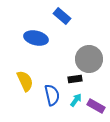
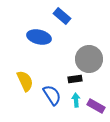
blue ellipse: moved 3 px right, 1 px up
blue semicircle: rotated 20 degrees counterclockwise
cyan arrow: rotated 40 degrees counterclockwise
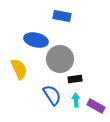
blue rectangle: rotated 30 degrees counterclockwise
blue ellipse: moved 3 px left, 3 px down
gray circle: moved 29 px left
yellow semicircle: moved 6 px left, 12 px up
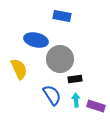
purple rectangle: rotated 12 degrees counterclockwise
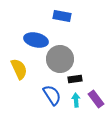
purple rectangle: moved 7 px up; rotated 36 degrees clockwise
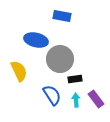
yellow semicircle: moved 2 px down
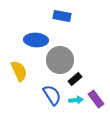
blue ellipse: rotated 10 degrees counterclockwise
gray circle: moved 1 px down
black rectangle: rotated 32 degrees counterclockwise
cyan arrow: rotated 88 degrees clockwise
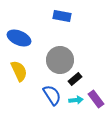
blue ellipse: moved 17 px left, 2 px up; rotated 20 degrees clockwise
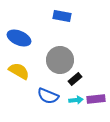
yellow semicircle: rotated 35 degrees counterclockwise
blue semicircle: moved 4 px left, 1 px down; rotated 145 degrees clockwise
purple rectangle: rotated 60 degrees counterclockwise
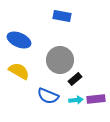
blue ellipse: moved 2 px down
